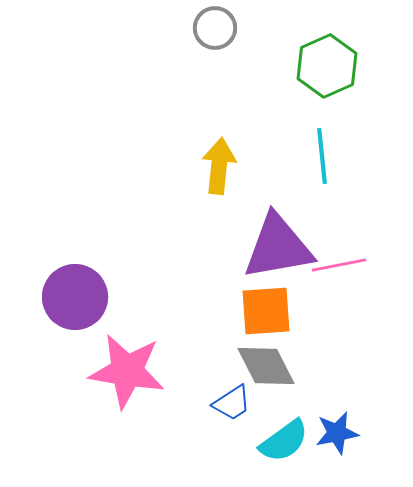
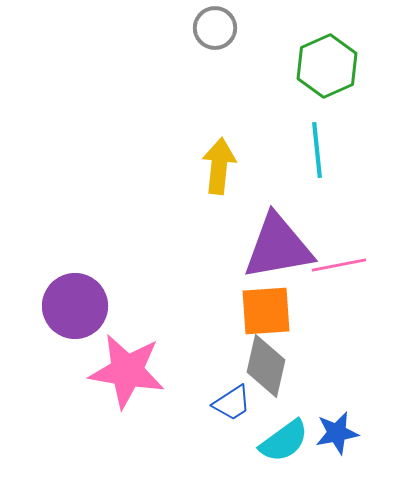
cyan line: moved 5 px left, 6 px up
purple circle: moved 9 px down
gray diamond: rotated 40 degrees clockwise
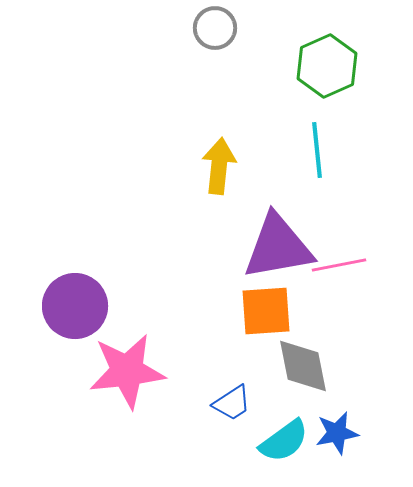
gray diamond: moved 37 px right; rotated 24 degrees counterclockwise
pink star: rotated 16 degrees counterclockwise
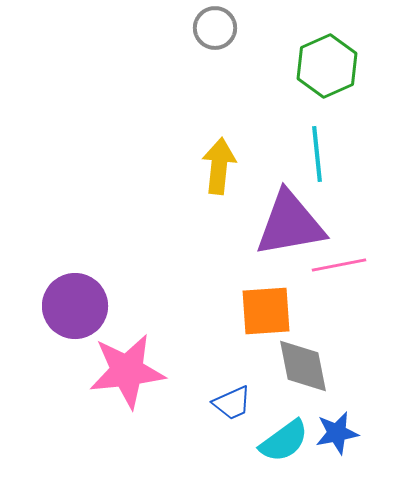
cyan line: moved 4 px down
purple triangle: moved 12 px right, 23 px up
blue trapezoid: rotated 9 degrees clockwise
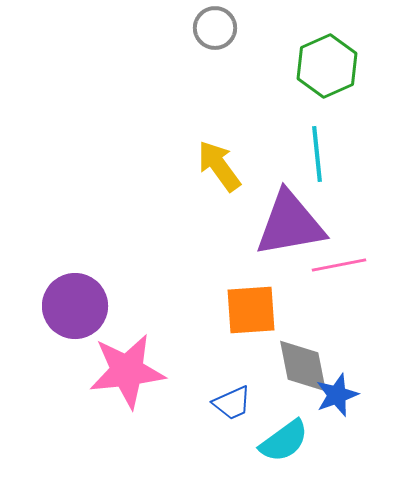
yellow arrow: rotated 42 degrees counterclockwise
orange square: moved 15 px left, 1 px up
blue star: moved 38 px up; rotated 9 degrees counterclockwise
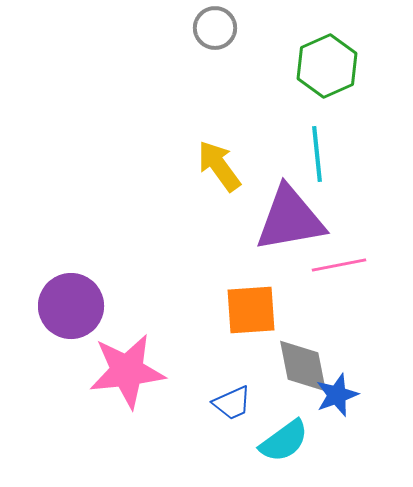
purple triangle: moved 5 px up
purple circle: moved 4 px left
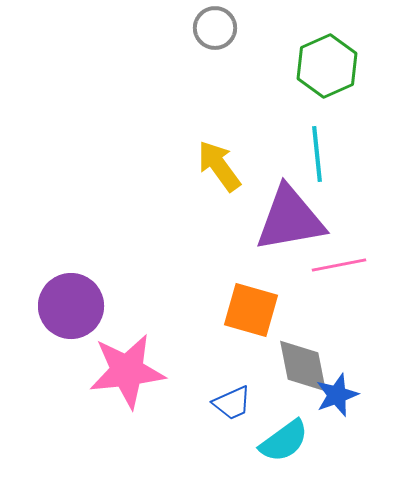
orange square: rotated 20 degrees clockwise
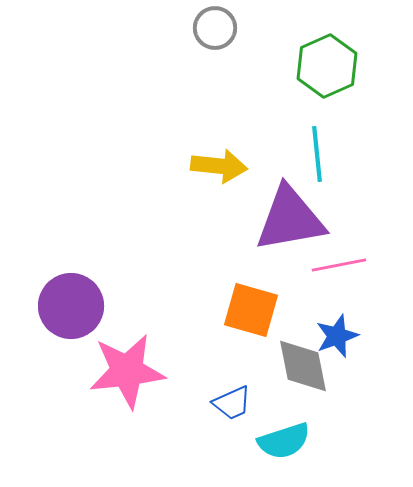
yellow arrow: rotated 132 degrees clockwise
blue star: moved 59 px up
cyan semicircle: rotated 18 degrees clockwise
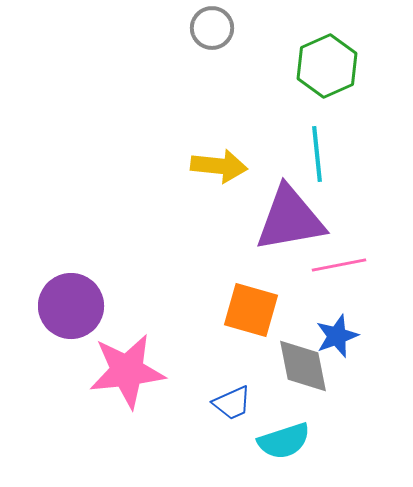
gray circle: moved 3 px left
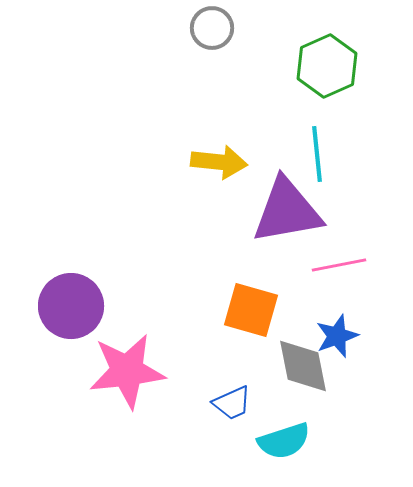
yellow arrow: moved 4 px up
purple triangle: moved 3 px left, 8 px up
